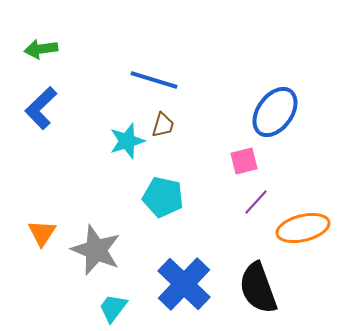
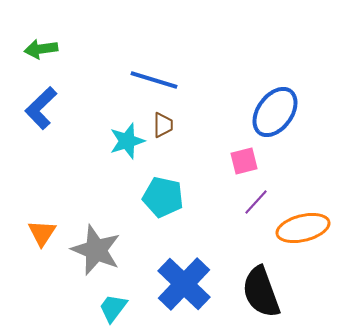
brown trapezoid: rotated 16 degrees counterclockwise
black semicircle: moved 3 px right, 4 px down
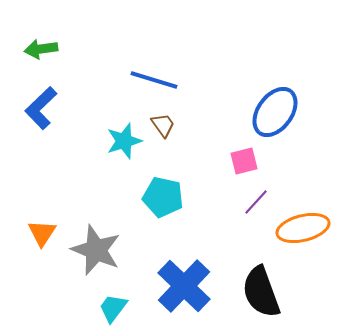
brown trapezoid: rotated 36 degrees counterclockwise
cyan star: moved 3 px left
blue cross: moved 2 px down
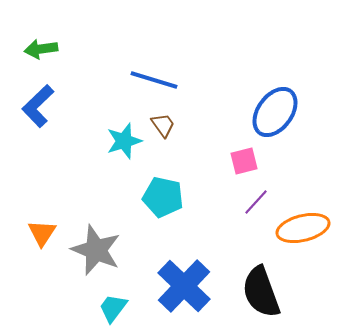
blue L-shape: moved 3 px left, 2 px up
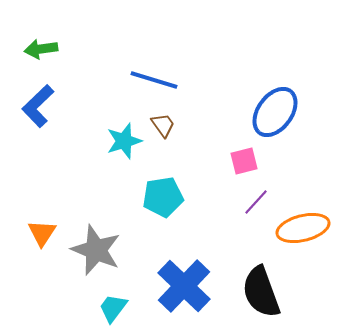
cyan pentagon: rotated 21 degrees counterclockwise
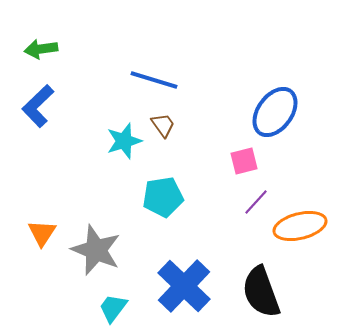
orange ellipse: moved 3 px left, 2 px up
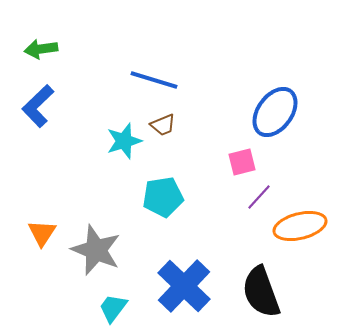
brown trapezoid: rotated 104 degrees clockwise
pink square: moved 2 px left, 1 px down
purple line: moved 3 px right, 5 px up
